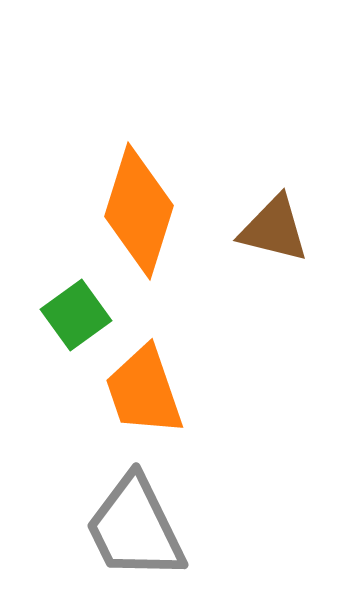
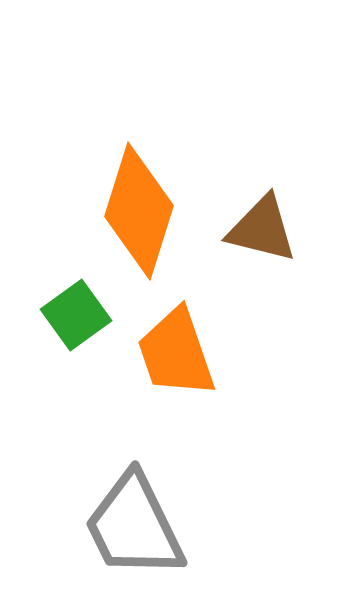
brown triangle: moved 12 px left
orange trapezoid: moved 32 px right, 38 px up
gray trapezoid: moved 1 px left, 2 px up
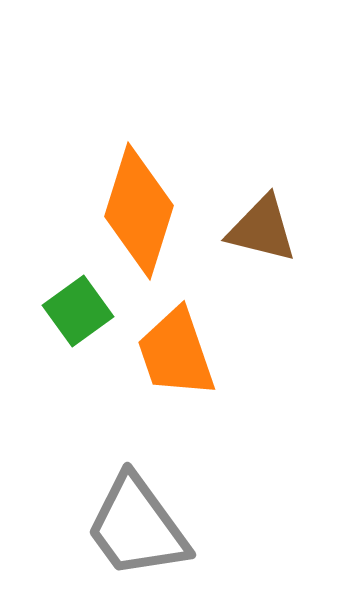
green square: moved 2 px right, 4 px up
gray trapezoid: moved 3 px right, 1 px down; rotated 10 degrees counterclockwise
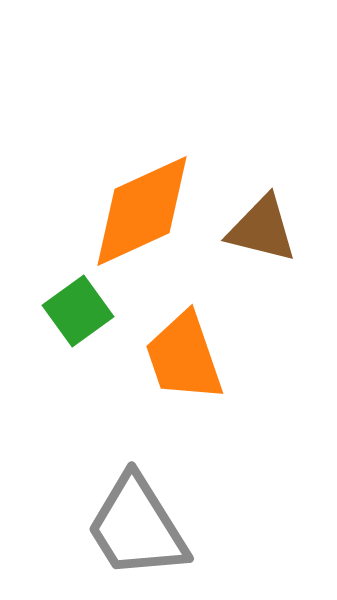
orange diamond: moved 3 px right; rotated 48 degrees clockwise
orange trapezoid: moved 8 px right, 4 px down
gray trapezoid: rotated 4 degrees clockwise
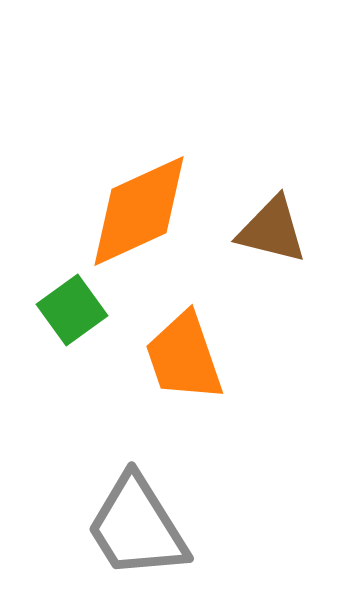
orange diamond: moved 3 px left
brown triangle: moved 10 px right, 1 px down
green square: moved 6 px left, 1 px up
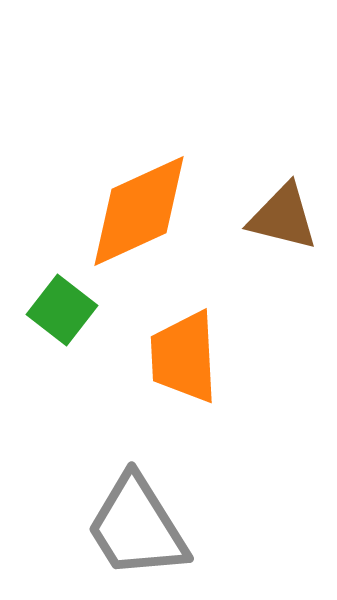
brown triangle: moved 11 px right, 13 px up
green square: moved 10 px left; rotated 16 degrees counterclockwise
orange trapezoid: rotated 16 degrees clockwise
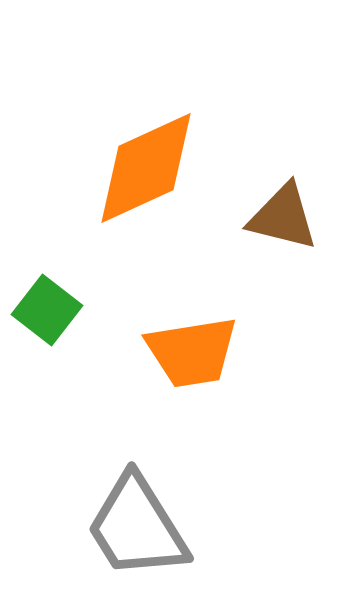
orange diamond: moved 7 px right, 43 px up
green square: moved 15 px left
orange trapezoid: moved 8 px right, 5 px up; rotated 96 degrees counterclockwise
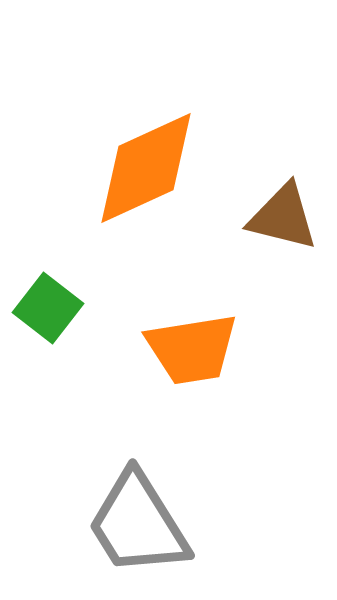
green square: moved 1 px right, 2 px up
orange trapezoid: moved 3 px up
gray trapezoid: moved 1 px right, 3 px up
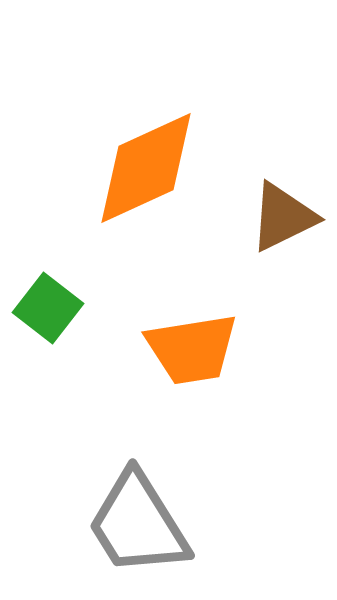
brown triangle: rotated 40 degrees counterclockwise
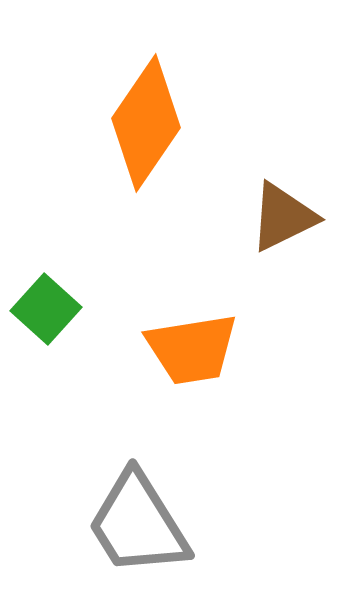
orange diamond: moved 45 px up; rotated 31 degrees counterclockwise
green square: moved 2 px left, 1 px down; rotated 4 degrees clockwise
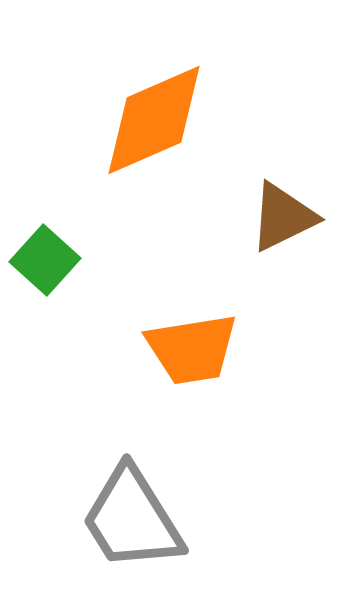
orange diamond: moved 8 px right, 3 px up; rotated 32 degrees clockwise
green square: moved 1 px left, 49 px up
gray trapezoid: moved 6 px left, 5 px up
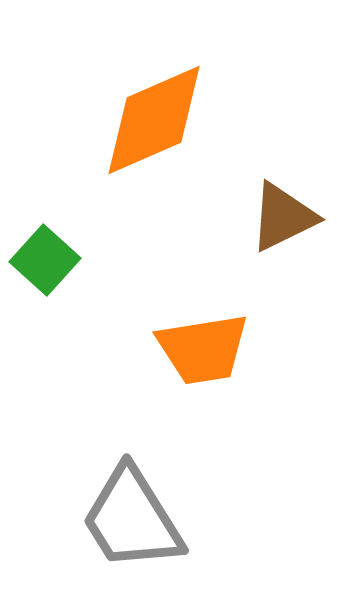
orange trapezoid: moved 11 px right
